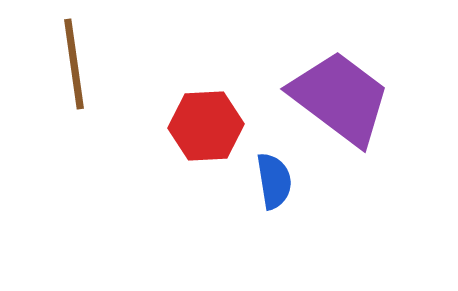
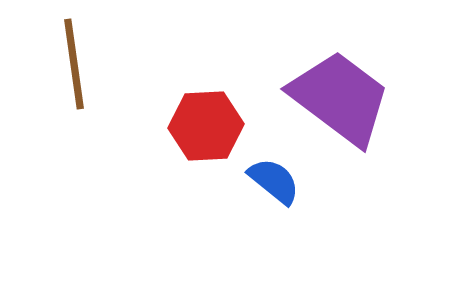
blue semicircle: rotated 42 degrees counterclockwise
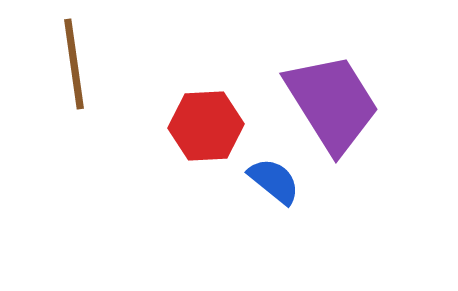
purple trapezoid: moved 8 px left, 5 px down; rotated 21 degrees clockwise
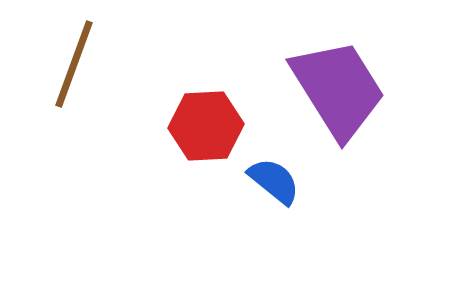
brown line: rotated 28 degrees clockwise
purple trapezoid: moved 6 px right, 14 px up
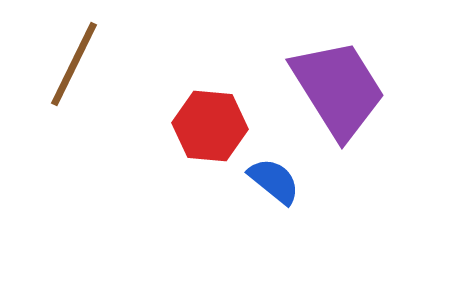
brown line: rotated 6 degrees clockwise
red hexagon: moved 4 px right; rotated 8 degrees clockwise
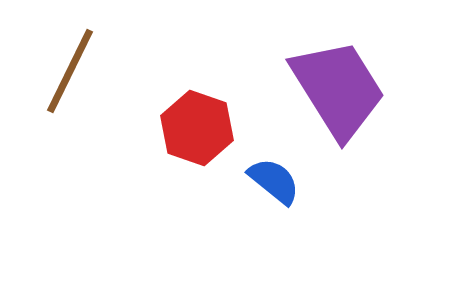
brown line: moved 4 px left, 7 px down
red hexagon: moved 13 px left, 2 px down; rotated 14 degrees clockwise
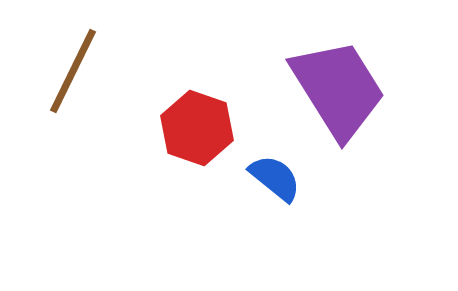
brown line: moved 3 px right
blue semicircle: moved 1 px right, 3 px up
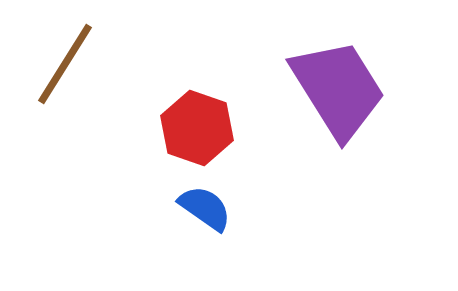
brown line: moved 8 px left, 7 px up; rotated 6 degrees clockwise
blue semicircle: moved 70 px left, 30 px down; rotated 4 degrees counterclockwise
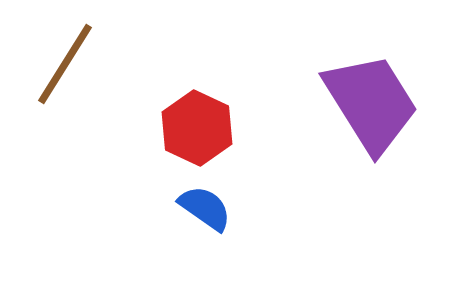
purple trapezoid: moved 33 px right, 14 px down
red hexagon: rotated 6 degrees clockwise
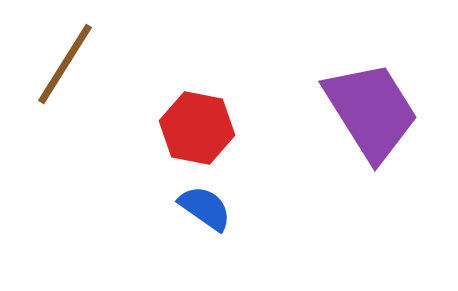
purple trapezoid: moved 8 px down
red hexagon: rotated 14 degrees counterclockwise
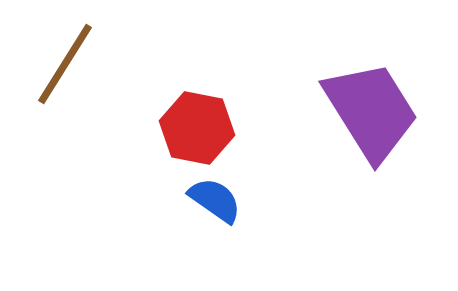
blue semicircle: moved 10 px right, 8 px up
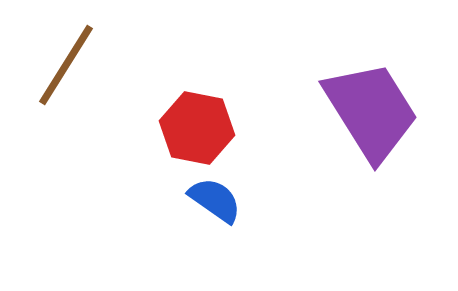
brown line: moved 1 px right, 1 px down
